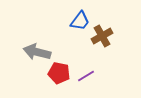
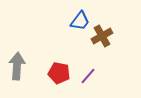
gray arrow: moved 20 px left, 14 px down; rotated 80 degrees clockwise
purple line: moved 2 px right; rotated 18 degrees counterclockwise
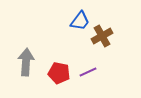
gray arrow: moved 9 px right, 4 px up
purple line: moved 4 px up; rotated 24 degrees clockwise
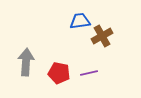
blue trapezoid: rotated 135 degrees counterclockwise
purple line: moved 1 px right, 1 px down; rotated 12 degrees clockwise
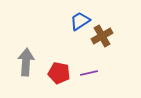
blue trapezoid: rotated 25 degrees counterclockwise
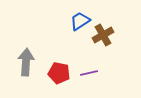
brown cross: moved 1 px right, 1 px up
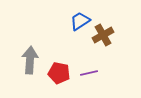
gray arrow: moved 4 px right, 2 px up
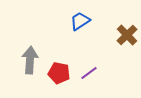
brown cross: moved 24 px right; rotated 15 degrees counterclockwise
purple line: rotated 24 degrees counterclockwise
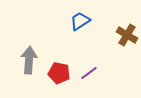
brown cross: rotated 15 degrees counterclockwise
gray arrow: moved 1 px left
